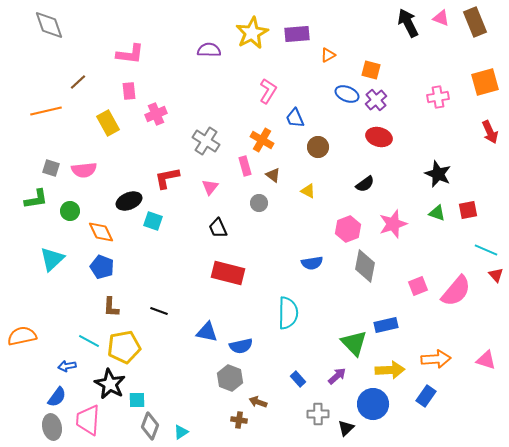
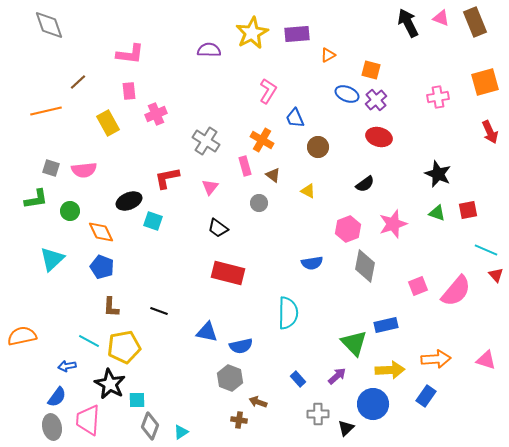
black trapezoid at (218, 228): rotated 30 degrees counterclockwise
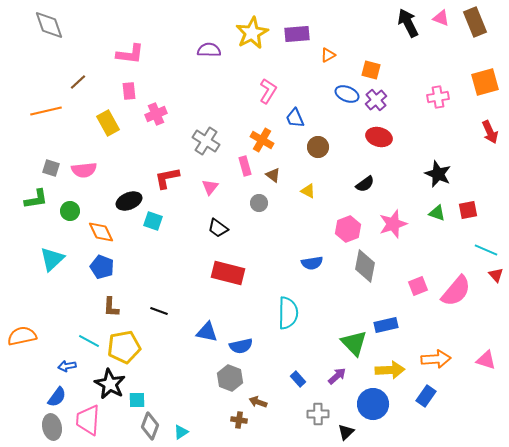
black triangle at (346, 428): moved 4 px down
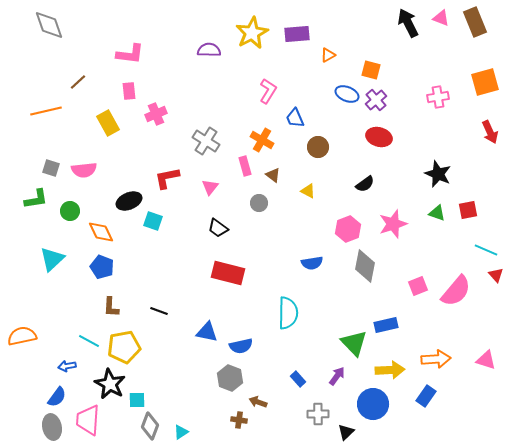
purple arrow at (337, 376): rotated 12 degrees counterclockwise
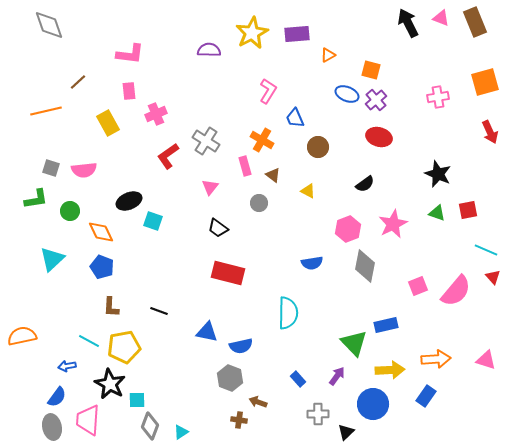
red L-shape at (167, 178): moved 1 px right, 22 px up; rotated 24 degrees counterclockwise
pink star at (393, 224): rotated 8 degrees counterclockwise
red triangle at (496, 275): moved 3 px left, 2 px down
